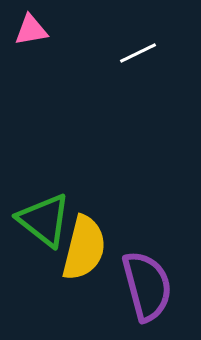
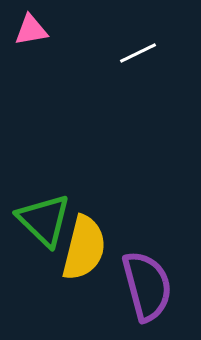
green triangle: rotated 6 degrees clockwise
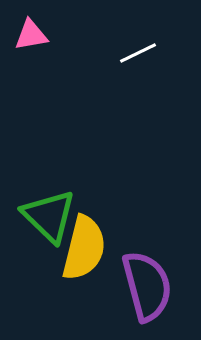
pink triangle: moved 5 px down
green triangle: moved 5 px right, 4 px up
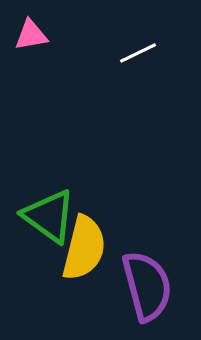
green triangle: rotated 8 degrees counterclockwise
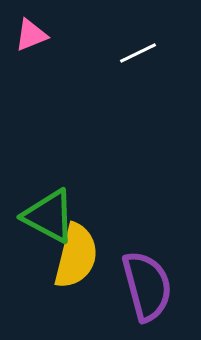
pink triangle: rotated 12 degrees counterclockwise
green triangle: rotated 8 degrees counterclockwise
yellow semicircle: moved 8 px left, 8 px down
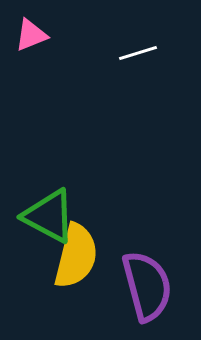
white line: rotated 9 degrees clockwise
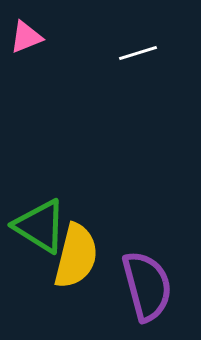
pink triangle: moved 5 px left, 2 px down
green triangle: moved 9 px left, 10 px down; rotated 4 degrees clockwise
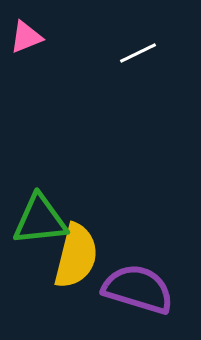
white line: rotated 9 degrees counterclockwise
green triangle: moved 6 px up; rotated 38 degrees counterclockwise
purple semicircle: moved 9 px left, 3 px down; rotated 58 degrees counterclockwise
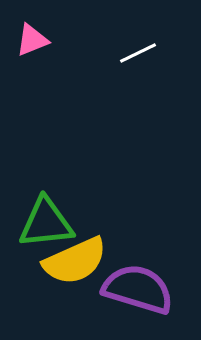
pink triangle: moved 6 px right, 3 px down
green triangle: moved 6 px right, 3 px down
yellow semicircle: moved 1 px left, 5 px down; rotated 52 degrees clockwise
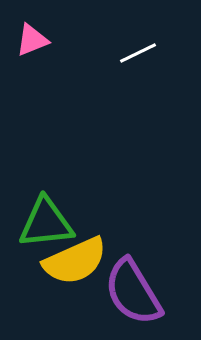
purple semicircle: moved 5 px left, 3 px down; rotated 138 degrees counterclockwise
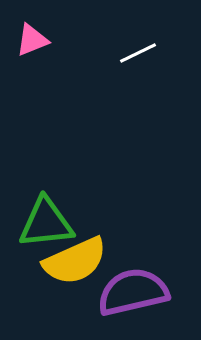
purple semicircle: rotated 108 degrees clockwise
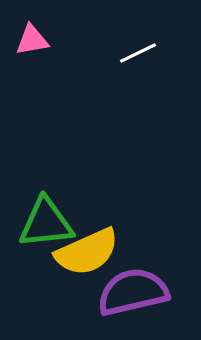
pink triangle: rotated 12 degrees clockwise
yellow semicircle: moved 12 px right, 9 px up
